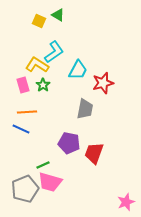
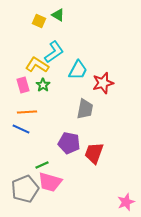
green line: moved 1 px left
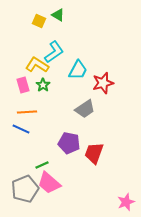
gray trapezoid: rotated 45 degrees clockwise
pink trapezoid: moved 1 px left, 1 px down; rotated 25 degrees clockwise
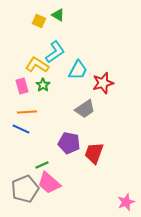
cyan L-shape: moved 1 px right
pink rectangle: moved 1 px left, 1 px down
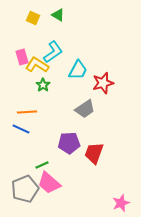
yellow square: moved 6 px left, 3 px up
cyan L-shape: moved 2 px left
pink rectangle: moved 29 px up
purple pentagon: rotated 15 degrees counterclockwise
pink star: moved 5 px left, 1 px down
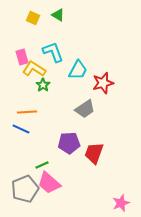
cyan L-shape: rotated 75 degrees counterclockwise
yellow L-shape: moved 3 px left, 4 px down
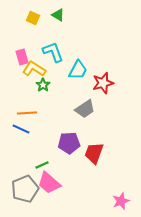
orange line: moved 1 px down
pink star: moved 2 px up
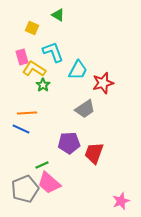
yellow square: moved 1 px left, 10 px down
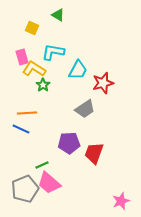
cyan L-shape: rotated 60 degrees counterclockwise
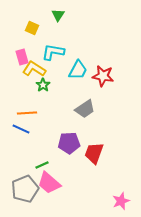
green triangle: rotated 32 degrees clockwise
red star: moved 7 px up; rotated 25 degrees clockwise
